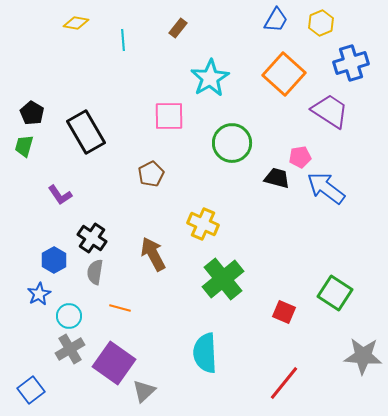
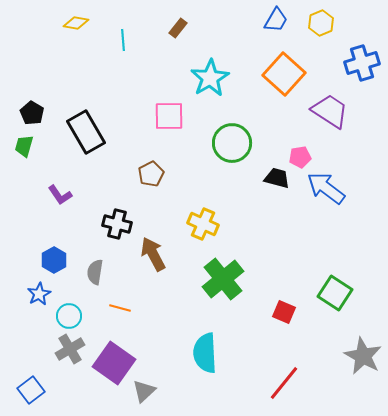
blue cross: moved 11 px right
black cross: moved 25 px right, 14 px up; rotated 20 degrees counterclockwise
gray star: rotated 24 degrees clockwise
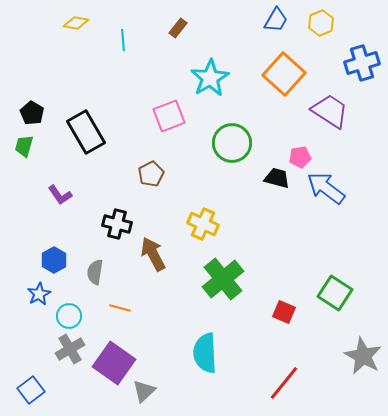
pink square: rotated 20 degrees counterclockwise
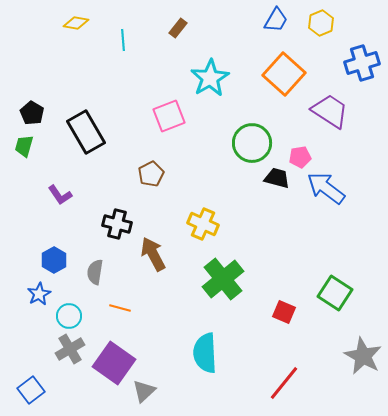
green circle: moved 20 px right
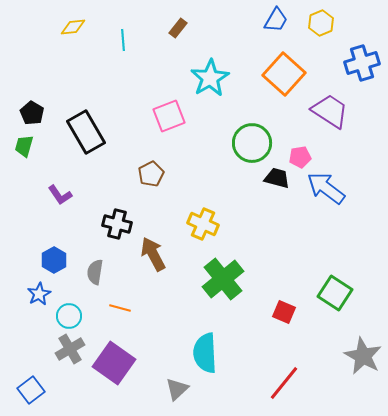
yellow diamond: moved 3 px left, 4 px down; rotated 15 degrees counterclockwise
gray triangle: moved 33 px right, 2 px up
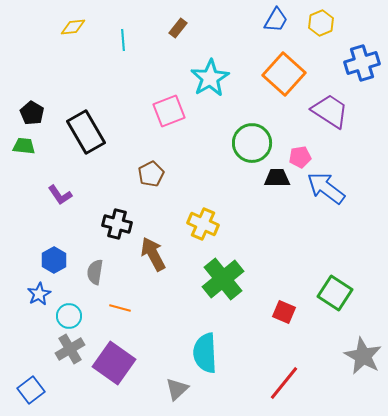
pink square: moved 5 px up
green trapezoid: rotated 80 degrees clockwise
black trapezoid: rotated 16 degrees counterclockwise
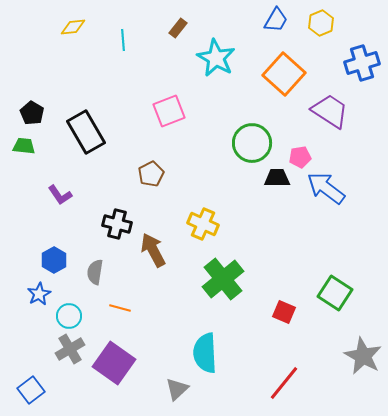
cyan star: moved 6 px right, 20 px up; rotated 12 degrees counterclockwise
brown arrow: moved 4 px up
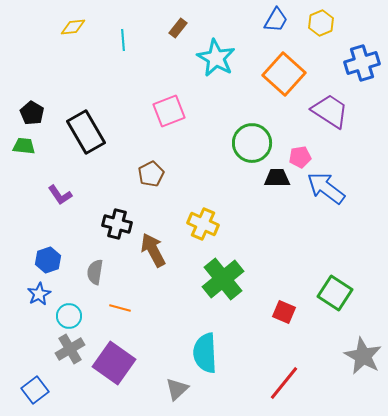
blue hexagon: moved 6 px left; rotated 10 degrees clockwise
blue square: moved 4 px right
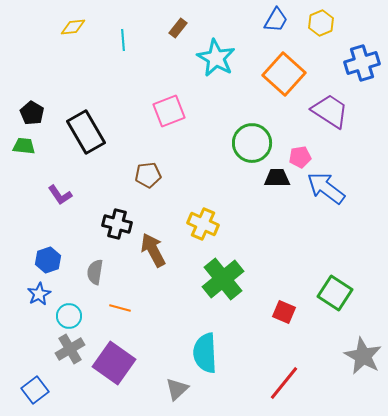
brown pentagon: moved 3 px left, 1 px down; rotated 20 degrees clockwise
